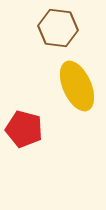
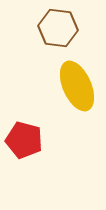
red pentagon: moved 11 px down
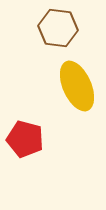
red pentagon: moved 1 px right, 1 px up
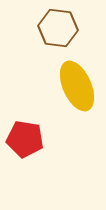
red pentagon: rotated 6 degrees counterclockwise
